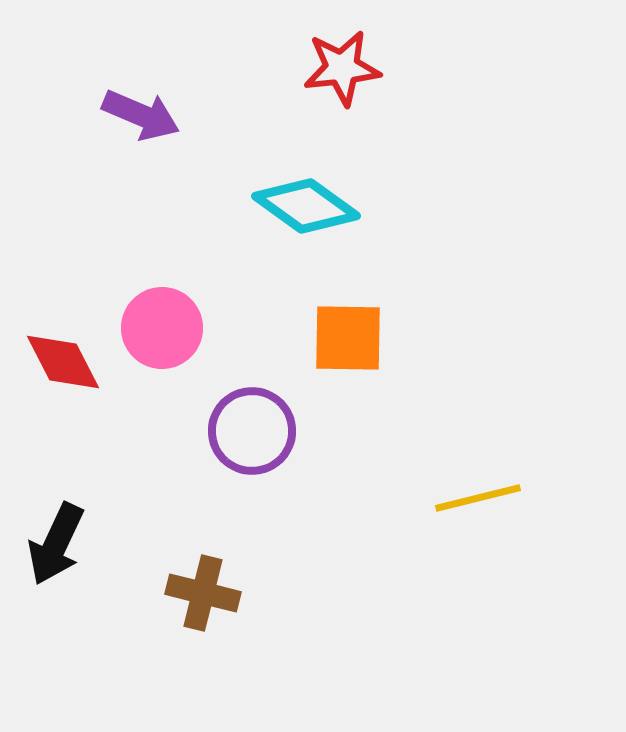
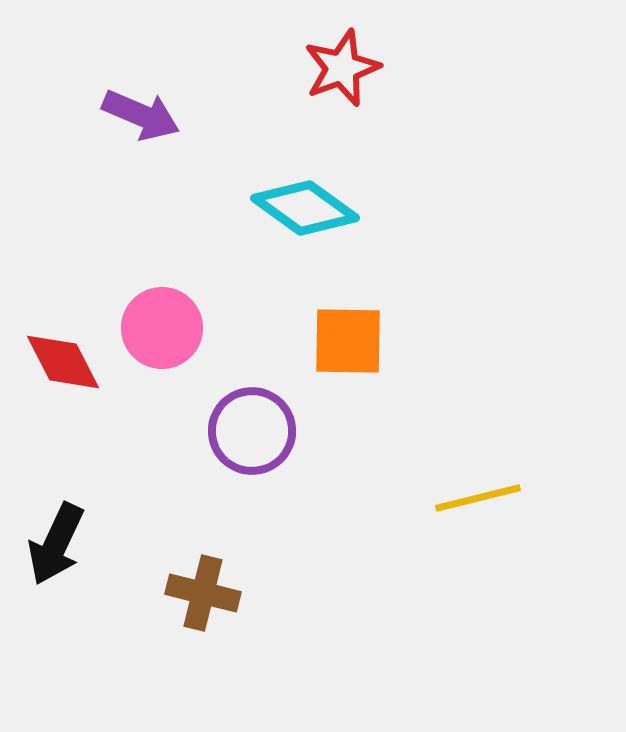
red star: rotated 14 degrees counterclockwise
cyan diamond: moved 1 px left, 2 px down
orange square: moved 3 px down
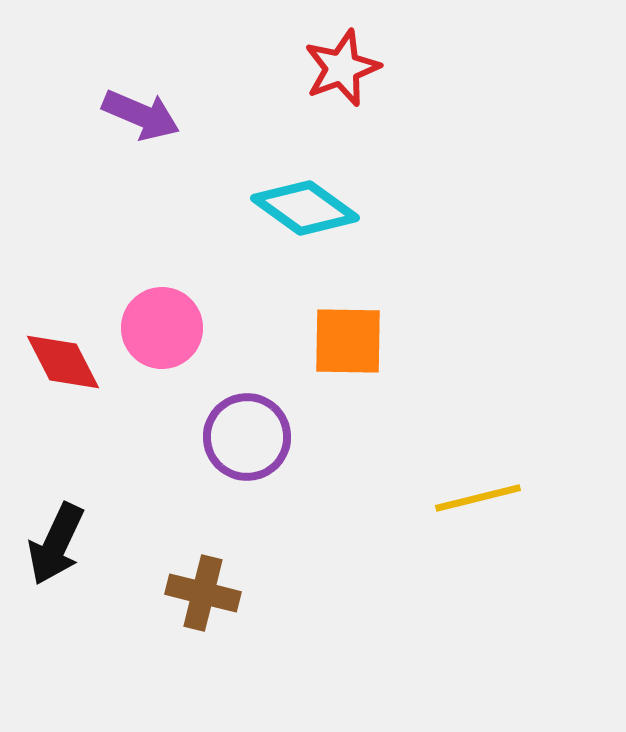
purple circle: moved 5 px left, 6 px down
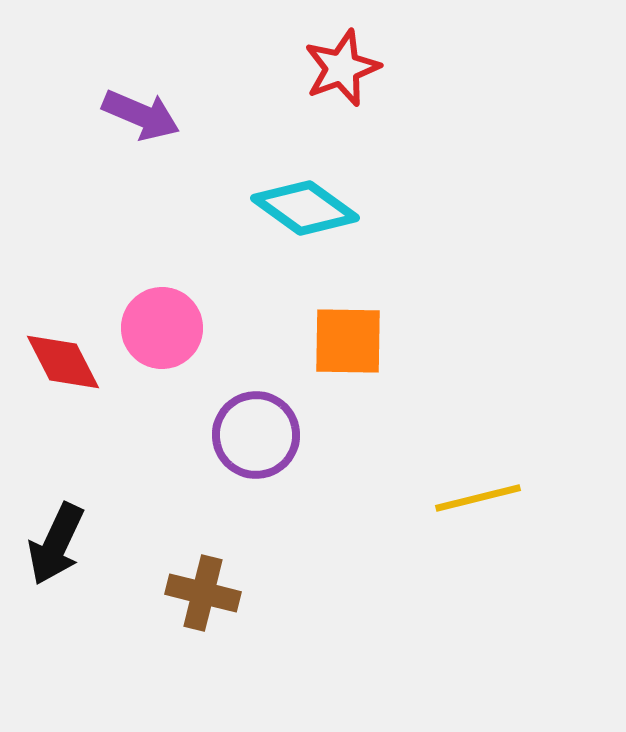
purple circle: moved 9 px right, 2 px up
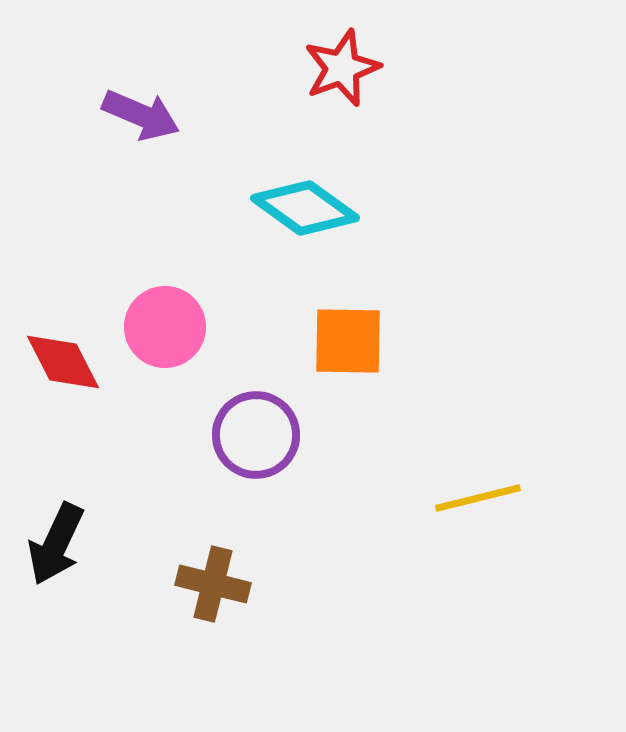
pink circle: moved 3 px right, 1 px up
brown cross: moved 10 px right, 9 px up
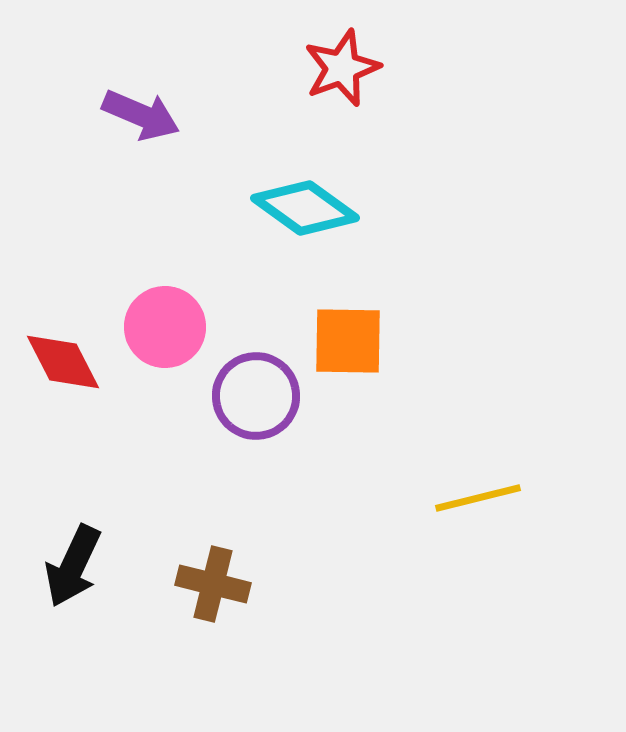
purple circle: moved 39 px up
black arrow: moved 17 px right, 22 px down
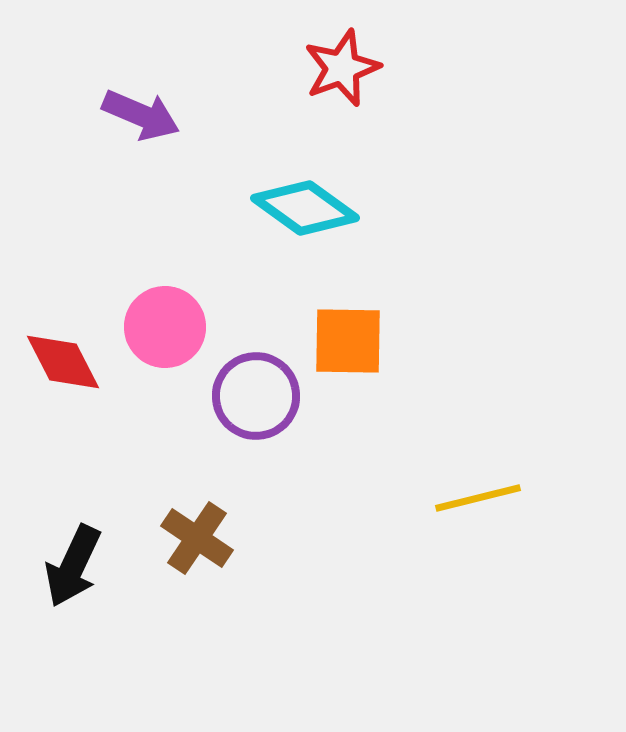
brown cross: moved 16 px left, 46 px up; rotated 20 degrees clockwise
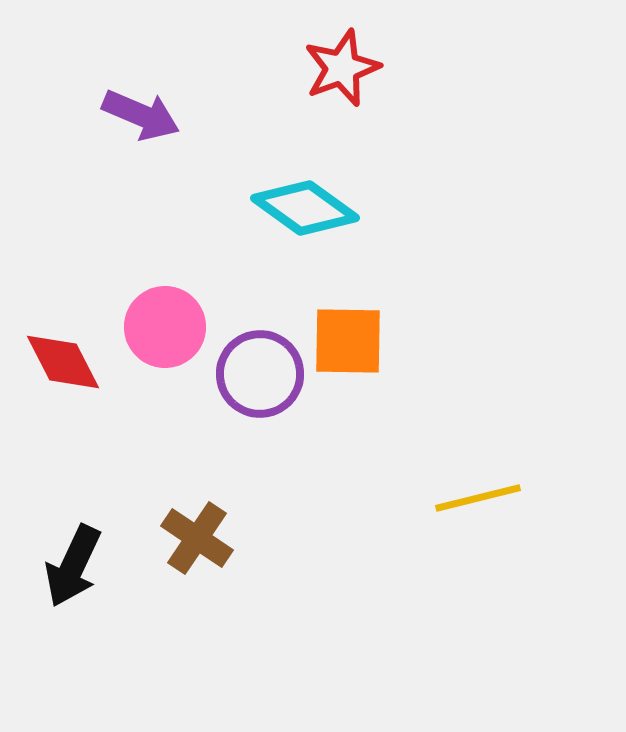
purple circle: moved 4 px right, 22 px up
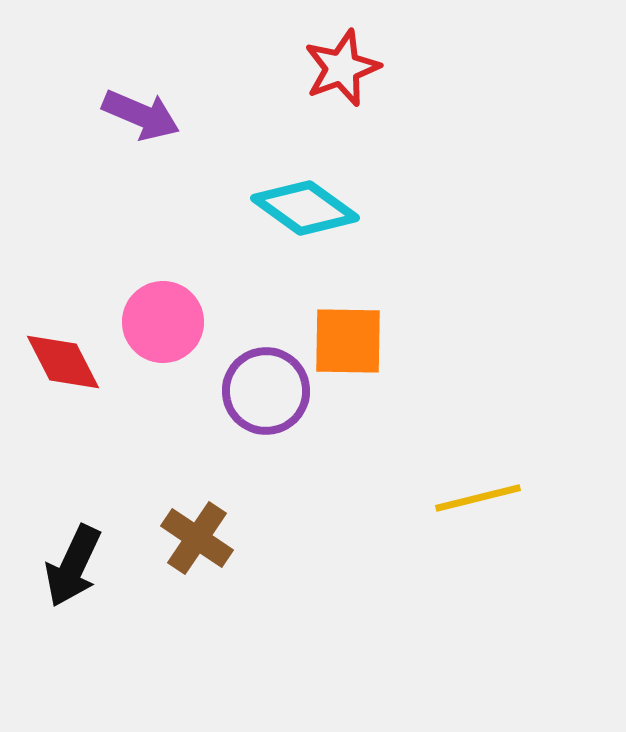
pink circle: moved 2 px left, 5 px up
purple circle: moved 6 px right, 17 px down
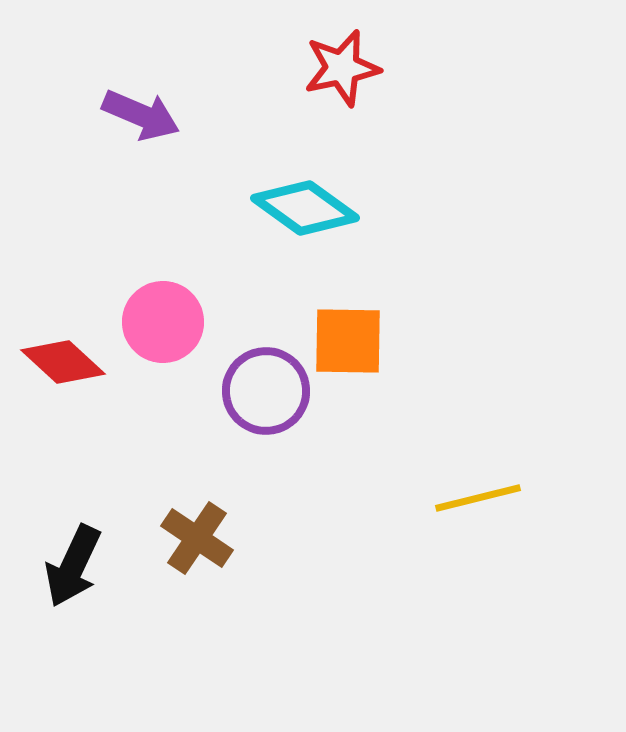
red star: rotated 8 degrees clockwise
red diamond: rotated 20 degrees counterclockwise
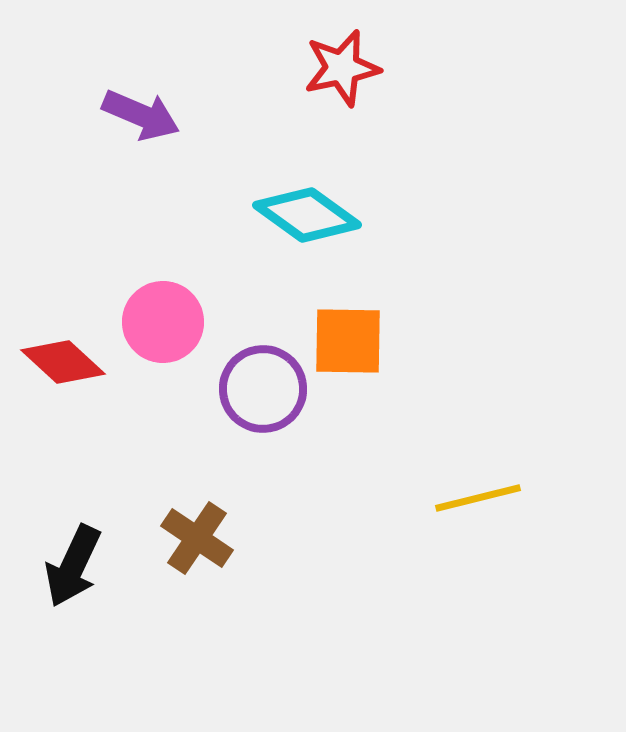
cyan diamond: moved 2 px right, 7 px down
purple circle: moved 3 px left, 2 px up
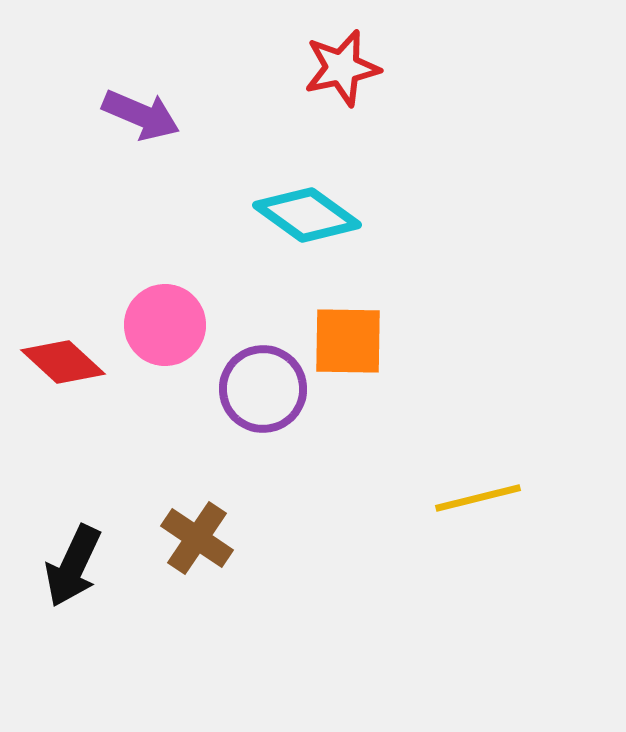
pink circle: moved 2 px right, 3 px down
